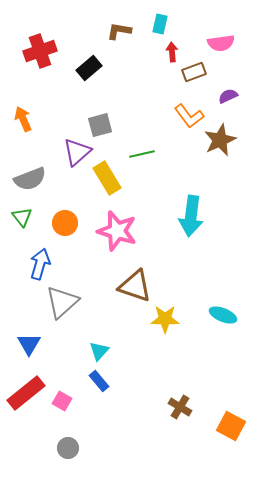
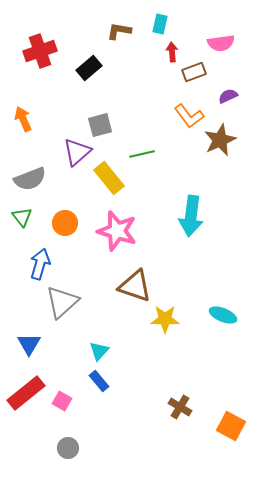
yellow rectangle: moved 2 px right; rotated 8 degrees counterclockwise
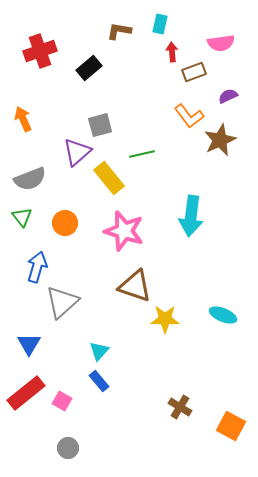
pink star: moved 7 px right
blue arrow: moved 3 px left, 3 px down
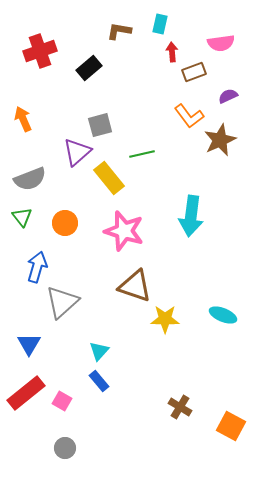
gray circle: moved 3 px left
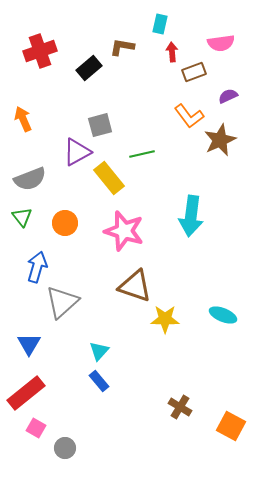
brown L-shape: moved 3 px right, 16 px down
purple triangle: rotated 12 degrees clockwise
pink square: moved 26 px left, 27 px down
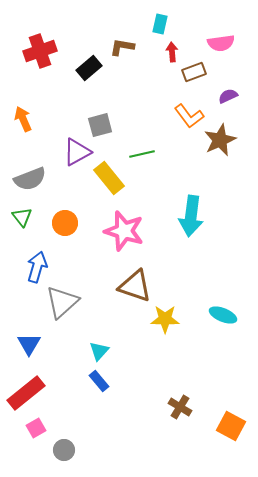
pink square: rotated 30 degrees clockwise
gray circle: moved 1 px left, 2 px down
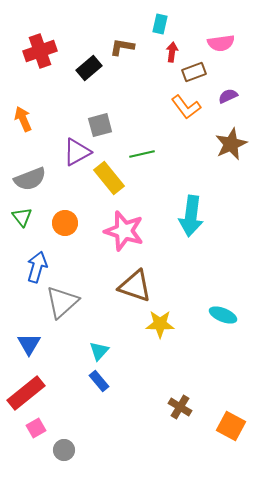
red arrow: rotated 12 degrees clockwise
orange L-shape: moved 3 px left, 9 px up
brown star: moved 11 px right, 4 px down
yellow star: moved 5 px left, 5 px down
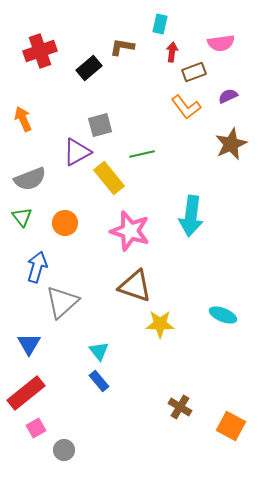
pink star: moved 6 px right
cyan triangle: rotated 20 degrees counterclockwise
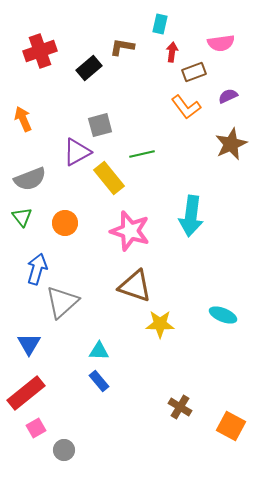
blue arrow: moved 2 px down
cyan triangle: rotated 50 degrees counterclockwise
